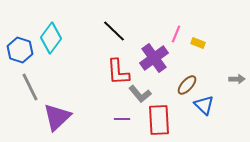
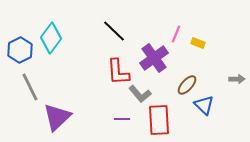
blue hexagon: rotated 15 degrees clockwise
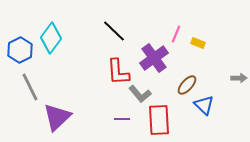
gray arrow: moved 2 px right, 1 px up
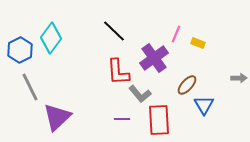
blue triangle: rotated 15 degrees clockwise
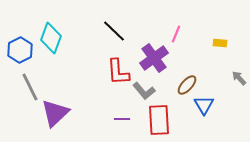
cyan diamond: rotated 16 degrees counterclockwise
yellow rectangle: moved 22 px right; rotated 16 degrees counterclockwise
gray arrow: rotated 133 degrees counterclockwise
gray L-shape: moved 4 px right, 3 px up
purple triangle: moved 2 px left, 4 px up
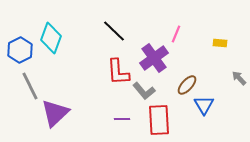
gray line: moved 1 px up
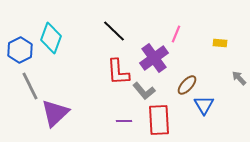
purple line: moved 2 px right, 2 px down
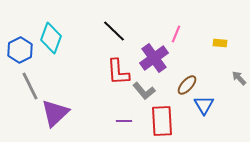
red rectangle: moved 3 px right, 1 px down
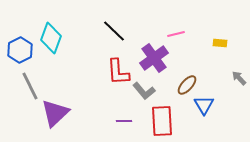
pink line: rotated 54 degrees clockwise
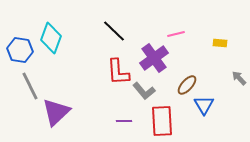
blue hexagon: rotated 25 degrees counterclockwise
purple triangle: moved 1 px right, 1 px up
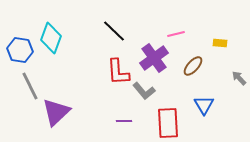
brown ellipse: moved 6 px right, 19 px up
red rectangle: moved 6 px right, 2 px down
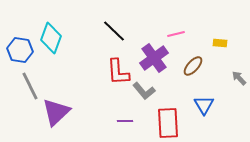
purple line: moved 1 px right
